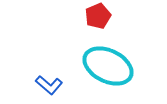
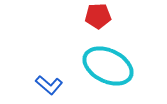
red pentagon: rotated 20 degrees clockwise
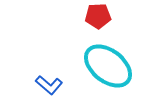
cyan ellipse: rotated 12 degrees clockwise
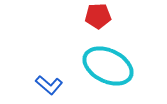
cyan ellipse: rotated 12 degrees counterclockwise
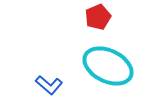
red pentagon: moved 1 px down; rotated 20 degrees counterclockwise
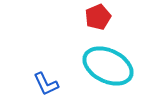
blue L-shape: moved 3 px left, 1 px up; rotated 24 degrees clockwise
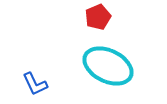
blue L-shape: moved 11 px left
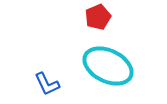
blue L-shape: moved 12 px right
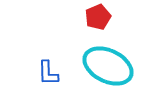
blue L-shape: moved 1 px right, 11 px up; rotated 24 degrees clockwise
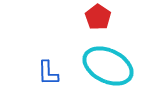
red pentagon: rotated 15 degrees counterclockwise
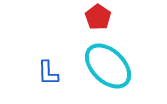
cyan ellipse: rotated 18 degrees clockwise
